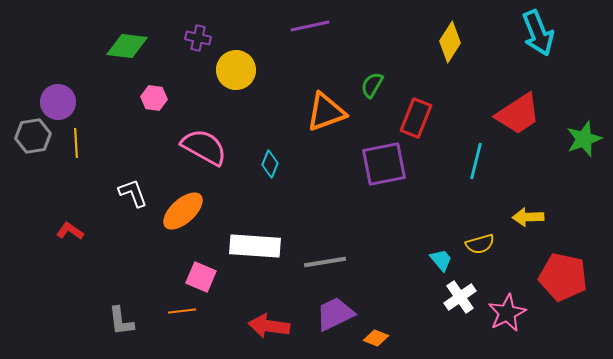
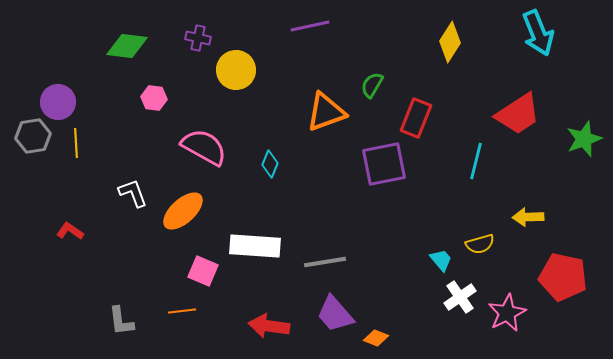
pink square: moved 2 px right, 6 px up
purple trapezoid: rotated 105 degrees counterclockwise
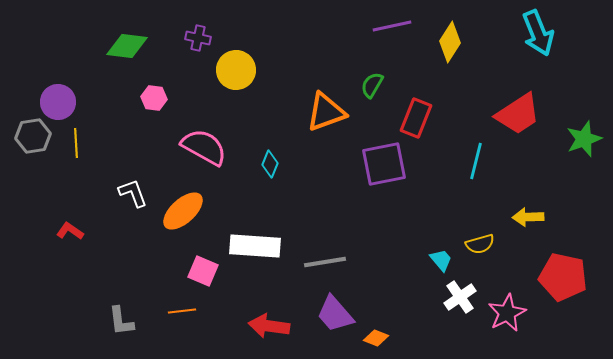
purple line: moved 82 px right
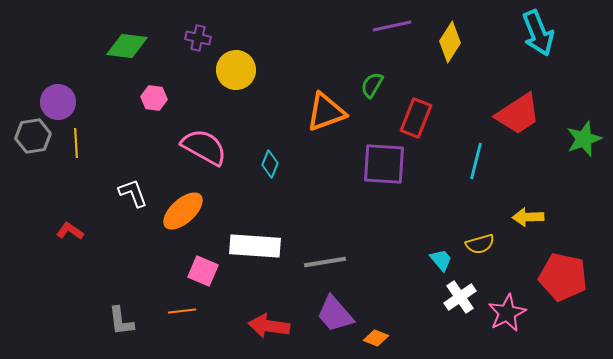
purple square: rotated 15 degrees clockwise
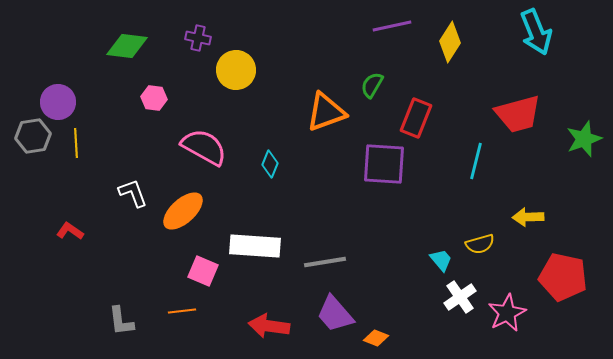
cyan arrow: moved 2 px left, 1 px up
red trapezoid: rotated 18 degrees clockwise
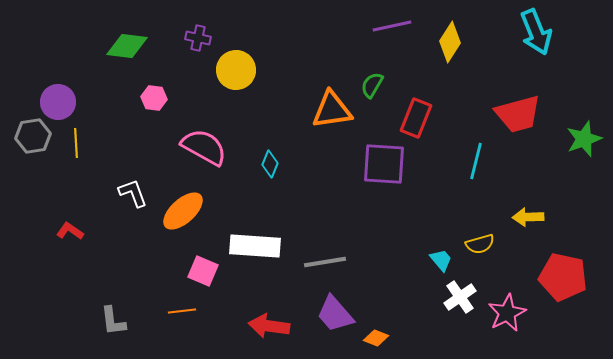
orange triangle: moved 6 px right, 2 px up; rotated 12 degrees clockwise
gray L-shape: moved 8 px left
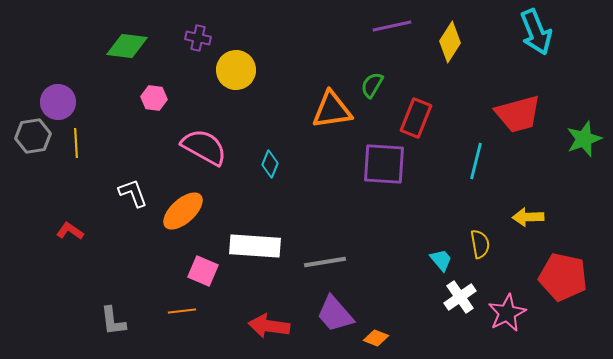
yellow semicircle: rotated 84 degrees counterclockwise
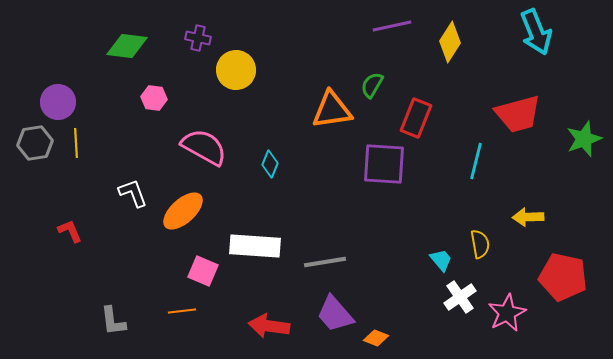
gray hexagon: moved 2 px right, 7 px down
red L-shape: rotated 32 degrees clockwise
